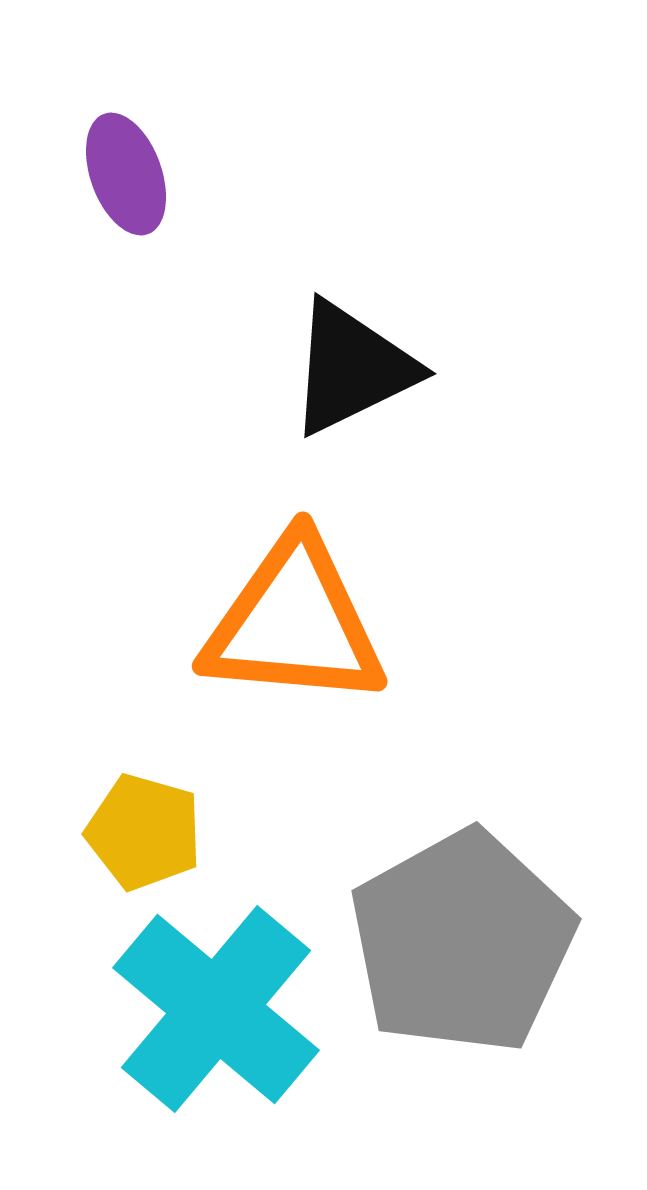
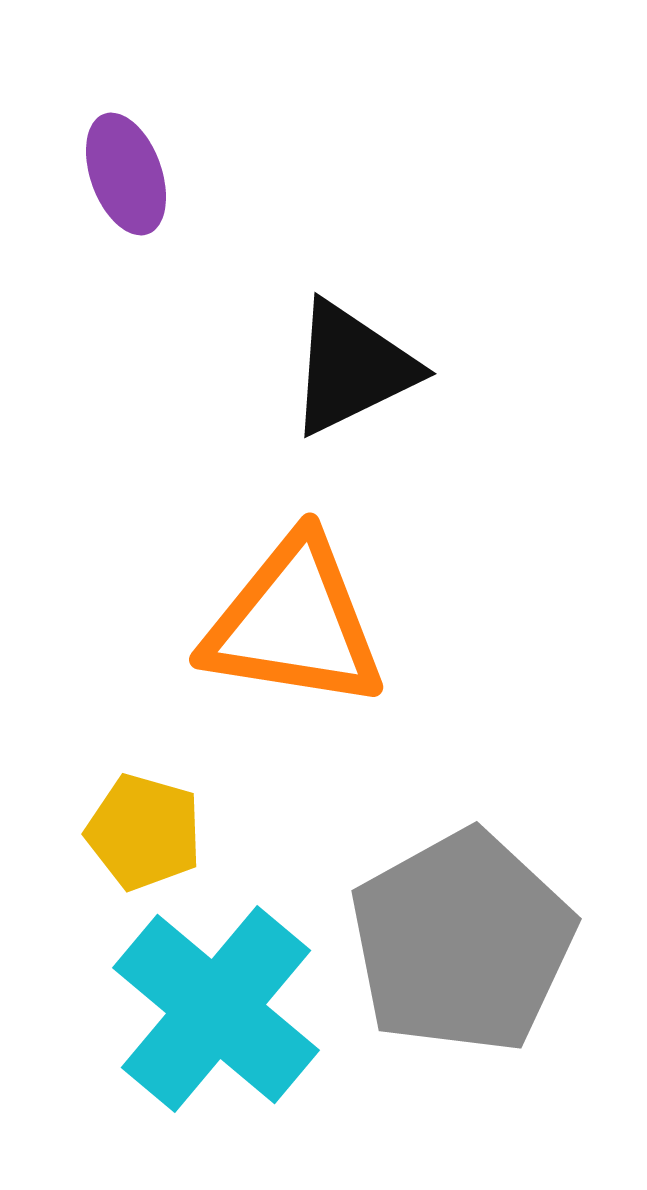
orange triangle: rotated 4 degrees clockwise
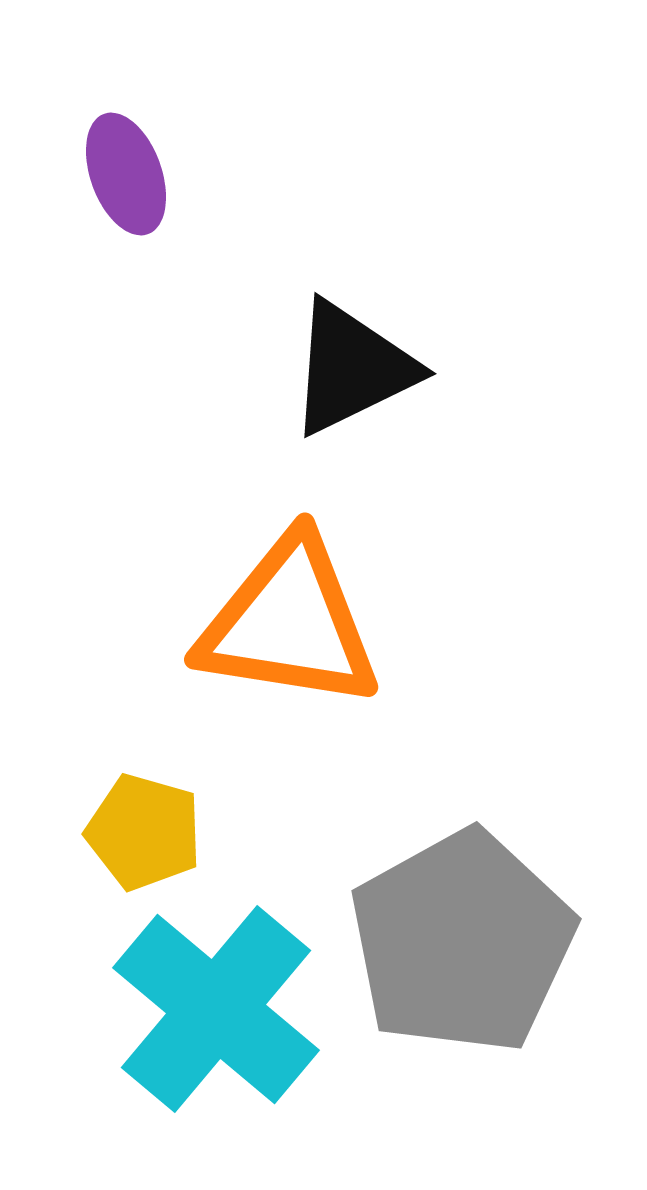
orange triangle: moved 5 px left
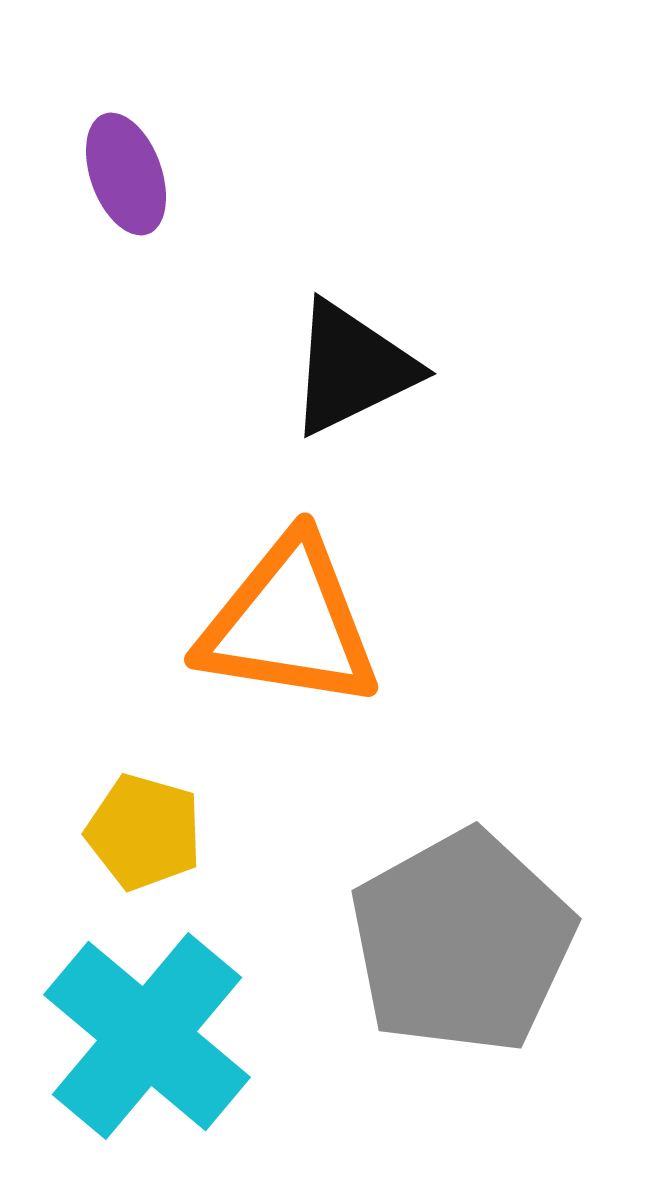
cyan cross: moved 69 px left, 27 px down
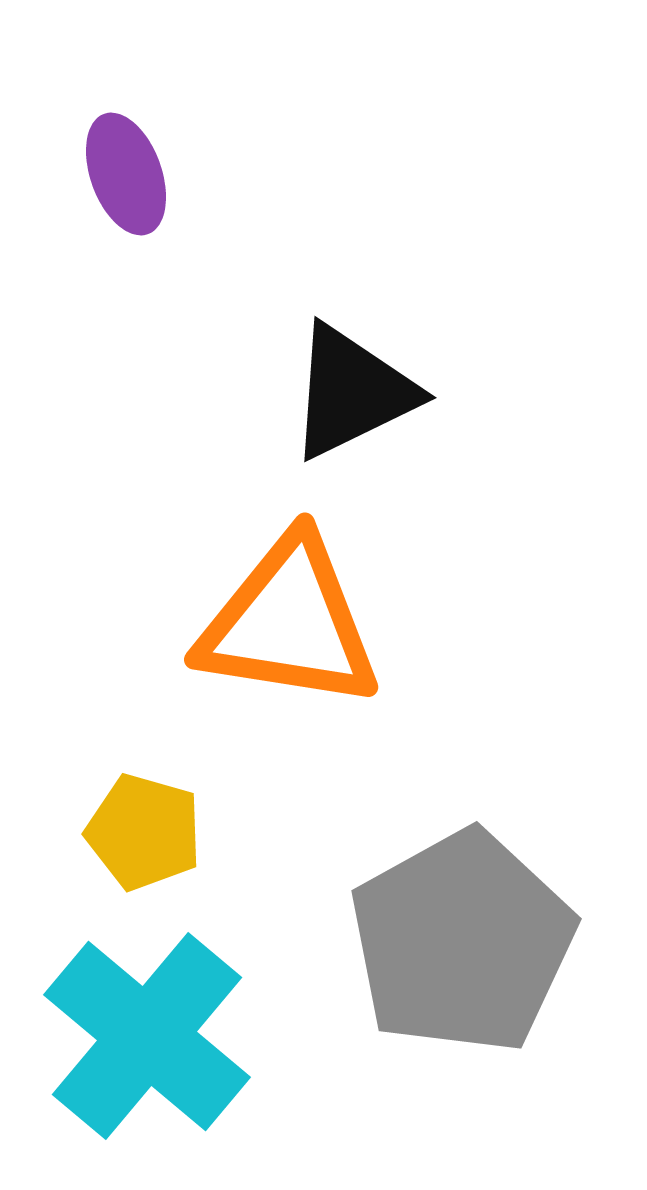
black triangle: moved 24 px down
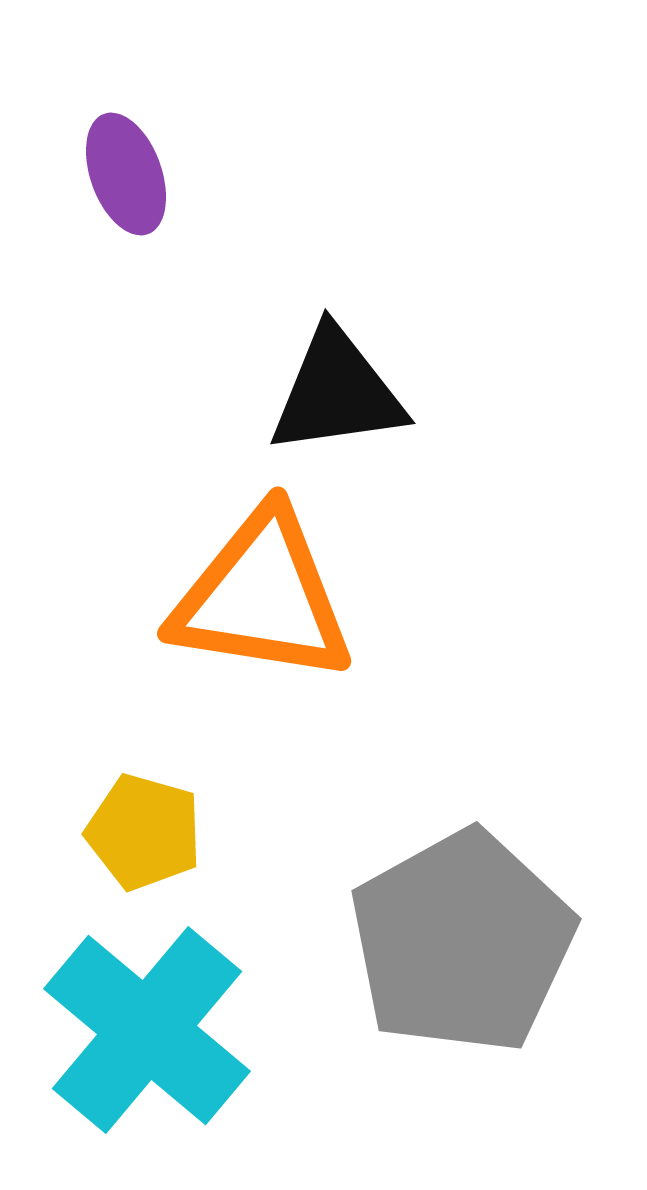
black triangle: moved 15 px left; rotated 18 degrees clockwise
orange triangle: moved 27 px left, 26 px up
cyan cross: moved 6 px up
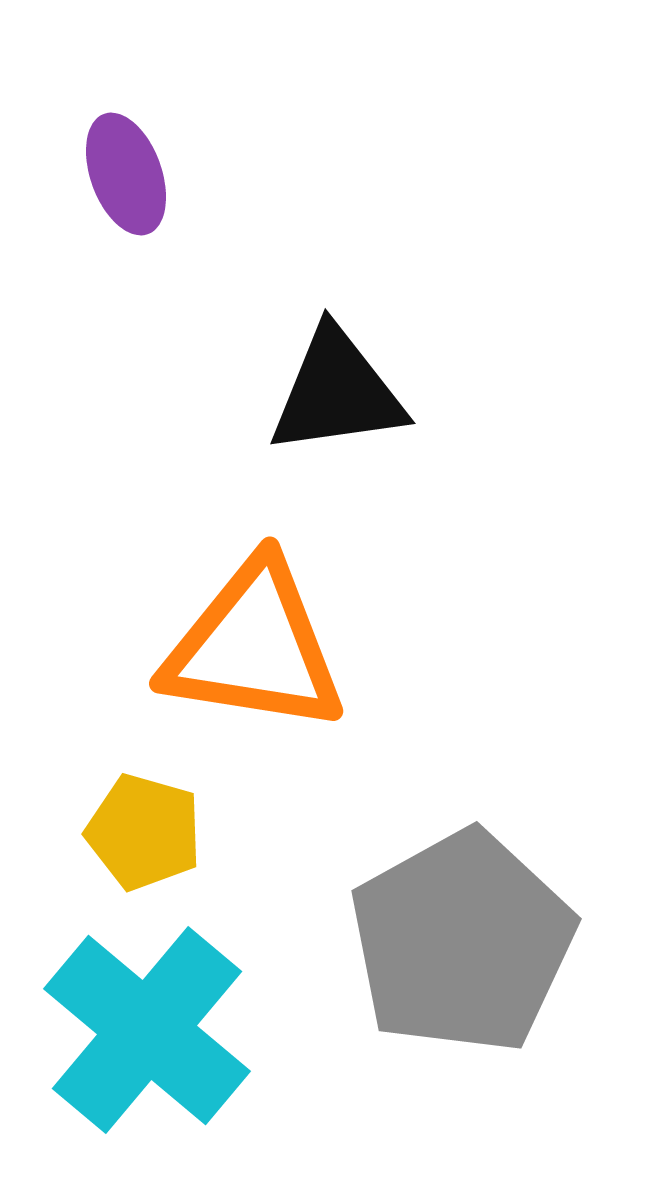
orange triangle: moved 8 px left, 50 px down
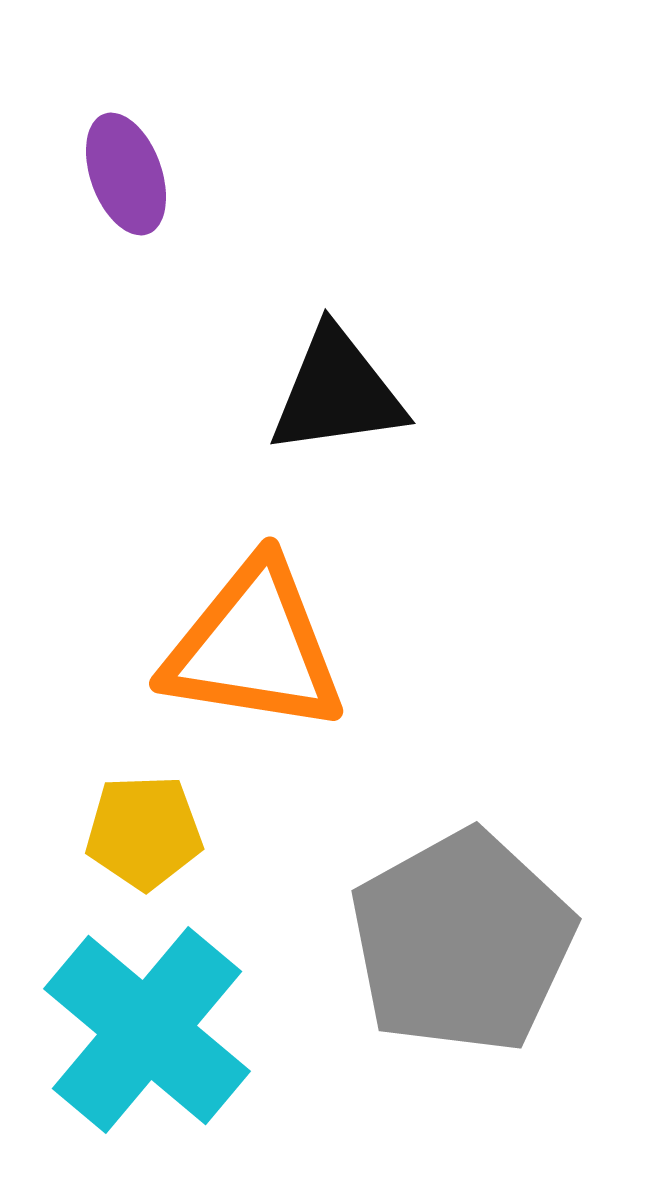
yellow pentagon: rotated 18 degrees counterclockwise
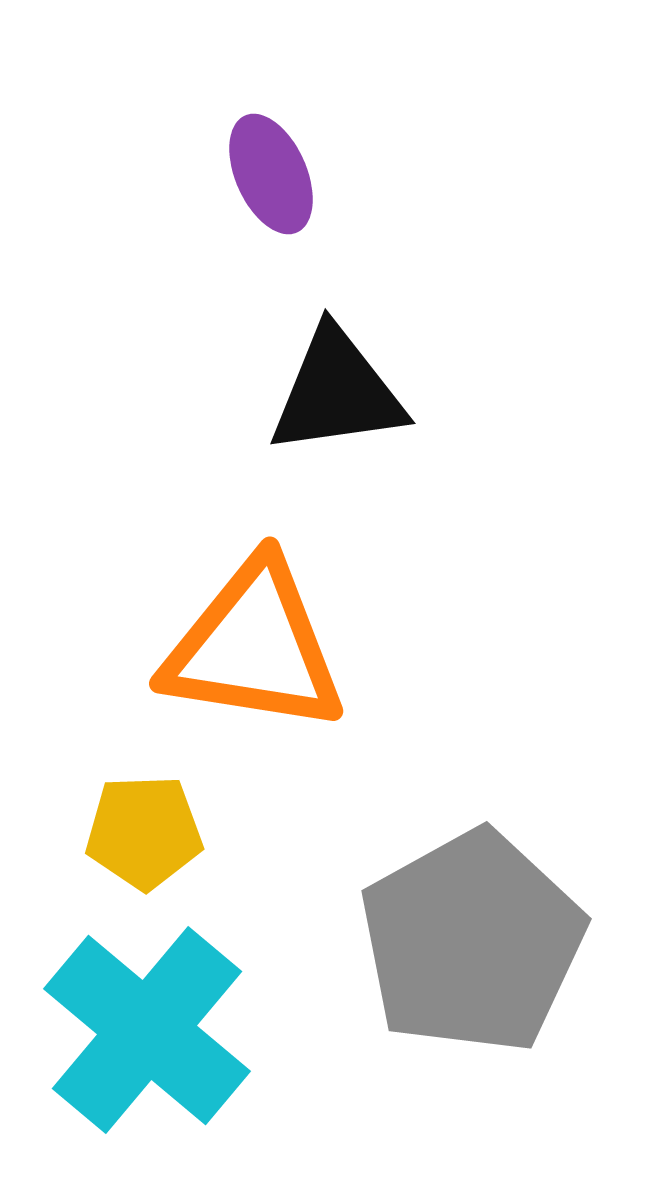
purple ellipse: moved 145 px right; rotated 4 degrees counterclockwise
gray pentagon: moved 10 px right
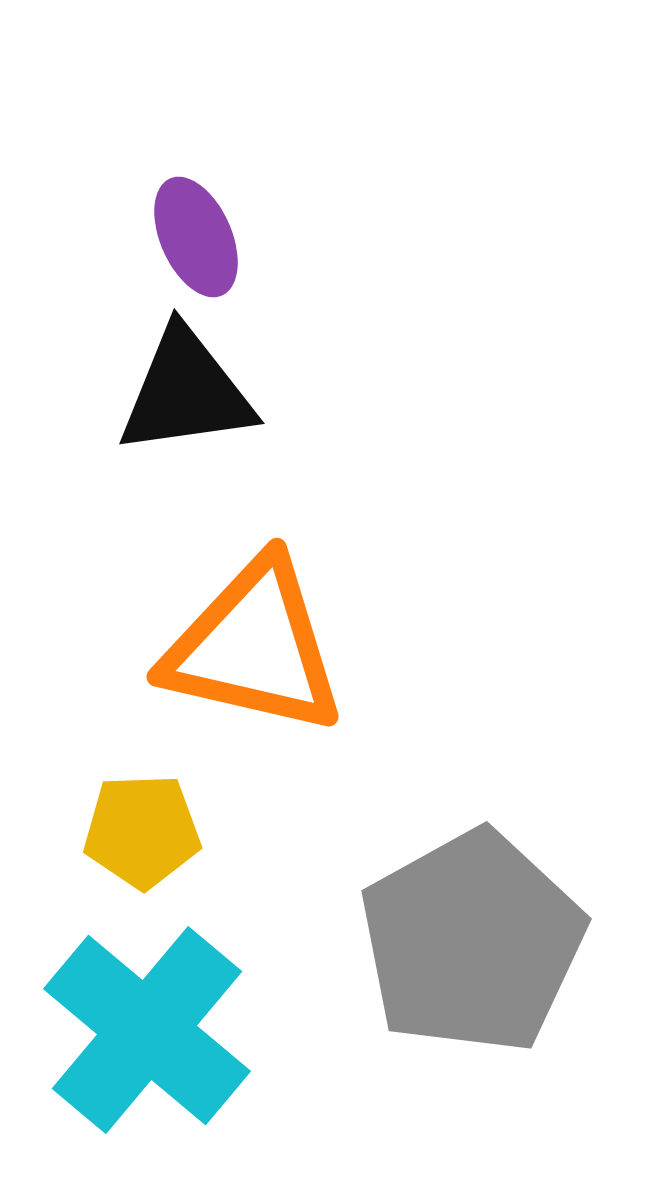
purple ellipse: moved 75 px left, 63 px down
black triangle: moved 151 px left
orange triangle: rotated 4 degrees clockwise
yellow pentagon: moved 2 px left, 1 px up
